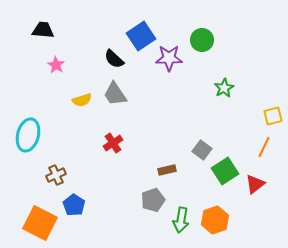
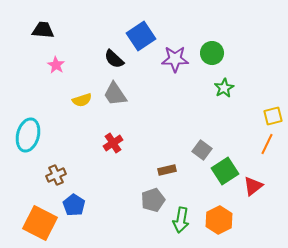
green circle: moved 10 px right, 13 px down
purple star: moved 6 px right, 1 px down
orange line: moved 3 px right, 3 px up
red triangle: moved 2 px left, 2 px down
orange hexagon: moved 4 px right; rotated 8 degrees counterclockwise
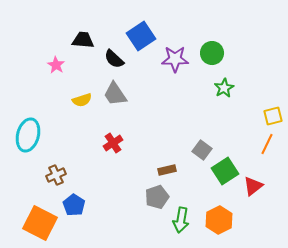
black trapezoid: moved 40 px right, 10 px down
gray pentagon: moved 4 px right, 3 px up
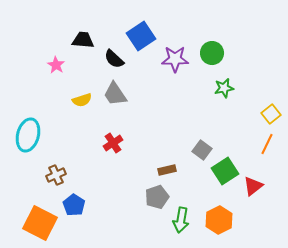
green star: rotated 18 degrees clockwise
yellow square: moved 2 px left, 2 px up; rotated 24 degrees counterclockwise
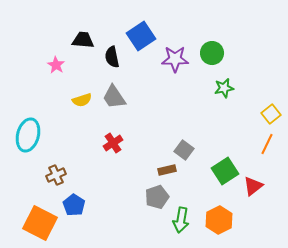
black semicircle: moved 2 px left, 2 px up; rotated 35 degrees clockwise
gray trapezoid: moved 1 px left, 3 px down
gray square: moved 18 px left
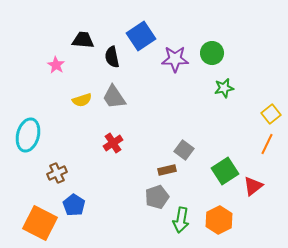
brown cross: moved 1 px right, 2 px up
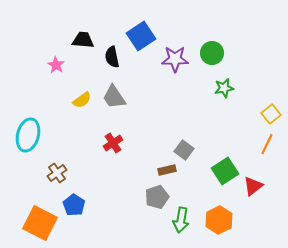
yellow semicircle: rotated 18 degrees counterclockwise
brown cross: rotated 12 degrees counterclockwise
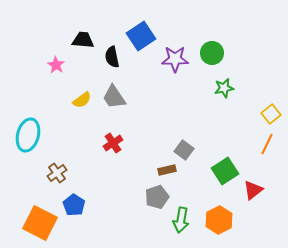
red triangle: moved 4 px down
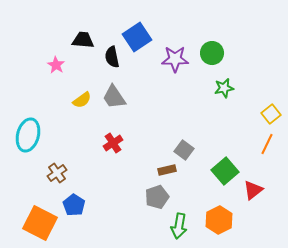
blue square: moved 4 px left, 1 px down
green square: rotated 8 degrees counterclockwise
green arrow: moved 2 px left, 6 px down
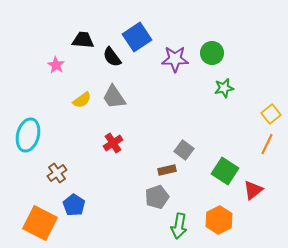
black semicircle: rotated 25 degrees counterclockwise
green square: rotated 16 degrees counterclockwise
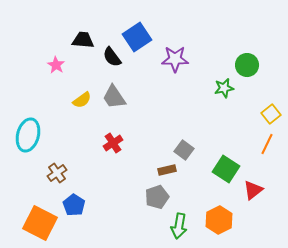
green circle: moved 35 px right, 12 px down
green square: moved 1 px right, 2 px up
